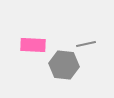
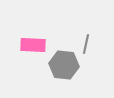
gray line: rotated 66 degrees counterclockwise
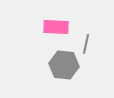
pink rectangle: moved 23 px right, 18 px up
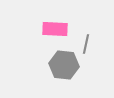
pink rectangle: moved 1 px left, 2 px down
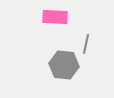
pink rectangle: moved 12 px up
